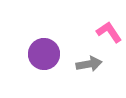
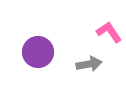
purple circle: moved 6 px left, 2 px up
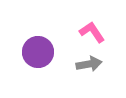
pink L-shape: moved 17 px left
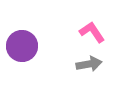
purple circle: moved 16 px left, 6 px up
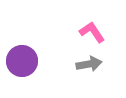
purple circle: moved 15 px down
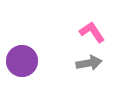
gray arrow: moved 1 px up
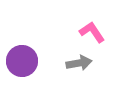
gray arrow: moved 10 px left
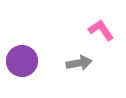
pink L-shape: moved 9 px right, 2 px up
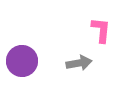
pink L-shape: rotated 40 degrees clockwise
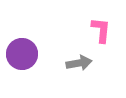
purple circle: moved 7 px up
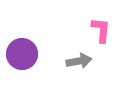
gray arrow: moved 2 px up
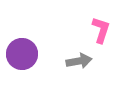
pink L-shape: rotated 12 degrees clockwise
